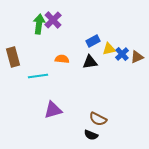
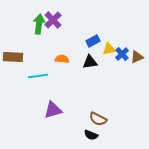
brown rectangle: rotated 72 degrees counterclockwise
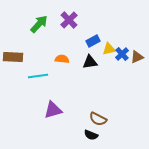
purple cross: moved 16 px right
green arrow: rotated 36 degrees clockwise
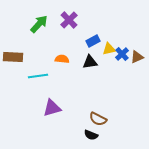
purple triangle: moved 1 px left, 2 px up
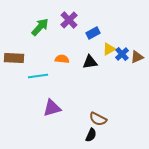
green arrow: moved 1 px right, 3 px down
blue rectangle: moved 8 px up
yellow triangle: rotated 16 degrees counterclockwise
brown rectangle: moved 1 px right, 1 px down
black semicircle: rotated 88 degrees counterclockwise
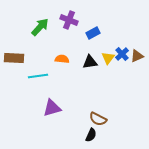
purple cross: rotated 24 degrees counterclockwise
yellow triangle: moved 1 px left, 9 px down; rotated 24 degrees counterclockwise
brown triangle: moved 1 px up
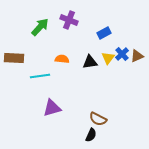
blue rectangle: moved 11 px right
cyan line: moved 2 px right
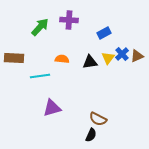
purple cross: rotated 18 degrees counterclockwise
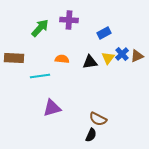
green arrow: moved 1 px down
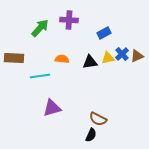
yellow triangle: rotated 40 degrees clockwise
